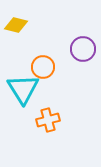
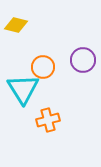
purple circle: moved 11 px down
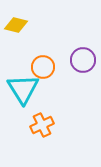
orange cross: moved 6 px left, 5 px down; rotated 10 degrees counterclockwise
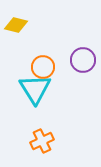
cyan triangle: moved 12 px right
orange cross: moved 16 px down
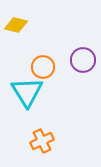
cyan triangle: moved 8 px left, 3 px down
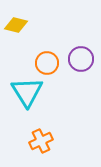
purple circle: moved 2 px left, 1 px up
orange circle: moved 4 px right, 4 px up
orange cross: moved 1 px left
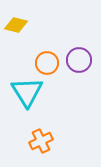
purple circle: moved 2 px left, 1 px down
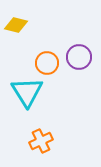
purple circle: moved 3 px up
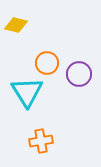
purple circle: moved 17 px down
orange cross: rotated 15 degrees clockwise
